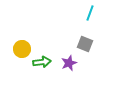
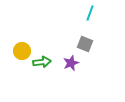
yellow circle: moved 2 px down
purple star: moved 2 px right
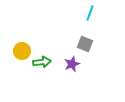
purple star: moved 1 px right, 1 px down
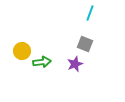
purple star: moved 3 px right
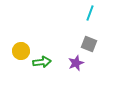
gray square: moved 4 px right
yellow circle: moved 1 px left
purple star: moved 1 px right, 1 px up
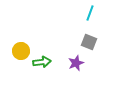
gray square: moved 2 px up
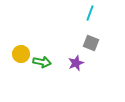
gray square: moved 2 px right, 1 px down
yellow circle: moved 3 px down
green arrow: rotated 18 degrees clockwise
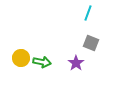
cyan line: moved 2 px left
yellow circle: moved 4 px down
purple star: rotated 14 degrees counterclockwise
